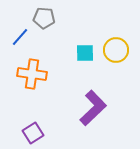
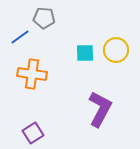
blue line: rotated 12 degrees clockwise
purple L-shape: moved 7 px right, 1 px down; rotated 18 degrees counterclockwise
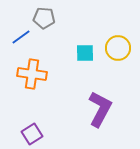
blue line: moved 1 px right
yellow circle: moved 2 px right, 2 px up
purple square: moved 1 px left, 1 px down
